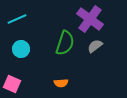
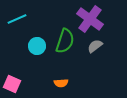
green semicircle: moved 2 px up
cyan circle: moved 16 px right, 3 px up
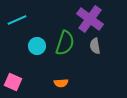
cyan line: moved 1 px down
green semicircle: moved 2 px down
gray semicircle: rotated 63 degrees counterclockwise
pink square: moved 1 px right, 2 px up
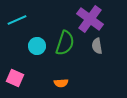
gray semicircle: moved 2 px right
pink square: moved 2 px right, 4 px up
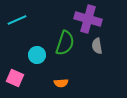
purple cross: moved 2 px left; rotated 20 degrees counterclockwise
cyan circle: moved 9 px down
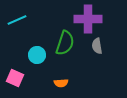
purple cross: rotated 16 degrees counterclockwise
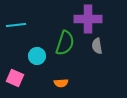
cyan line: moved 1 px left, 5 px down; rotated 18 degrees clockwise
cyan circle: moved 1 px down
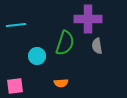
pink square: moved 8 px down; rotated 30 degrees counterclockwise
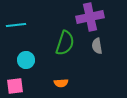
purple cross: moved 2 px right, 2 px up; rotated 12 degrees counterclockwise
cyan circle: moved 11 px left, 4 px down
